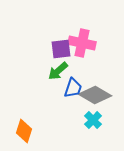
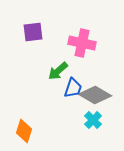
purple square: moved 28 px left, 17 px up
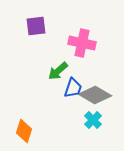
purple square: moved 3 px right, 6 px up
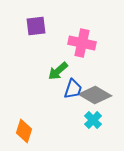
blue trapezoid: moved 1 px down
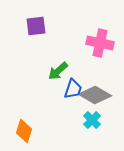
pink cross: moved 18 px right
cyan cross: moved 1 px left
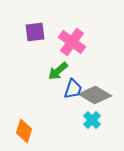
purple square: moved 1 px left, 6 px down
pink cross: moved 28 px left, 1 px up; rotated 24 degrees clockwise
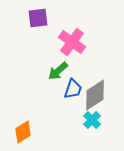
purple square: moved 3 px right, 14 px up
gray diamond: rotated 64 degrees counterclockwise
orange diamond: moved 1 px left, 1 px down; rotated 40 degrees clockwise
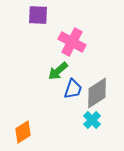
purple square: moved 3 px up; rotated 10 degrees clockwise
pink cross: rotated 8 degrees counterclockwise
gray diamond: moved 2 px right, 2 px up
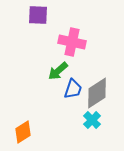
pink cross: rotated 16 degrees counterclockwise
